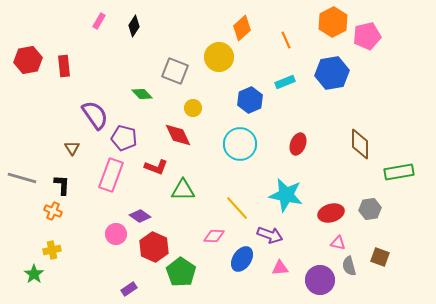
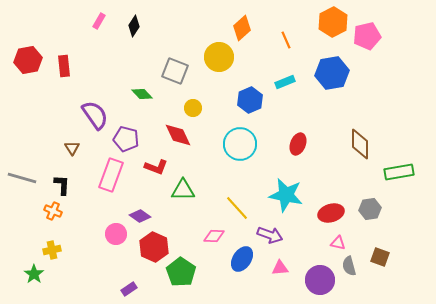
purple pentagon at (124, 138): moved 2 px right, 1 px down
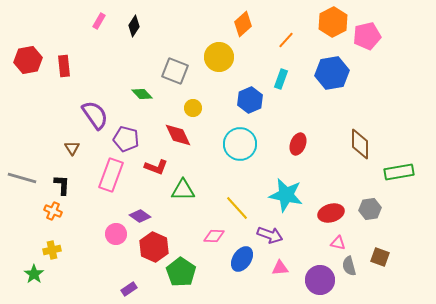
orange diamond at (242, 28): moved 1 px right, 4 px up
orange line at (286, 40): rotated 66 degrees clockwise
cyan rectangle at (285, 82): moved 4 px left, 3 px up; rotated 48 degrees counterclockwise
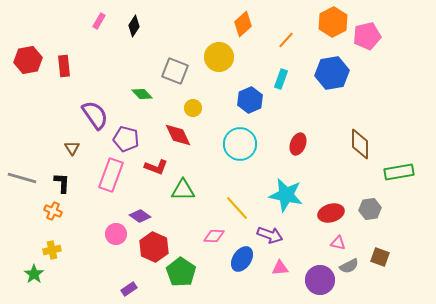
black L-shape at (62, 185): moved 2 px up
gray semicircle at (349, 266): rotated 102 degrees counterclockwise
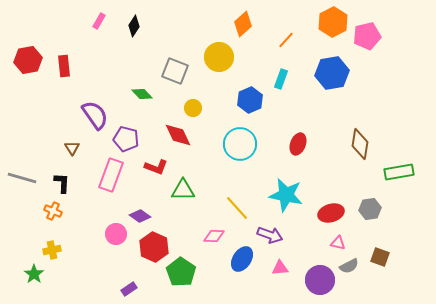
brown diamond at (360, 144): rotated 8 degrees clockwise
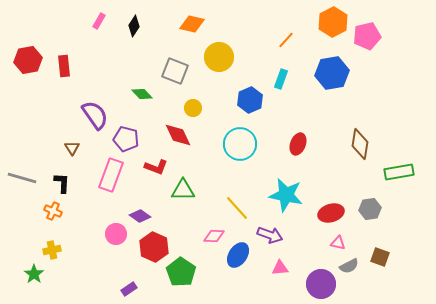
orange diamond at (243, 24): moved 51 px left; rotated 55 degrees clockwise
blue ellipse at (242, 259): moved 4 px left, 4 px up
purple circle at (320, 280): moved 1 px right, 4 px down
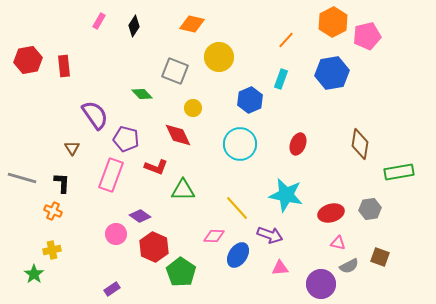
purple rectangle at (129, 289): moved 17 px left
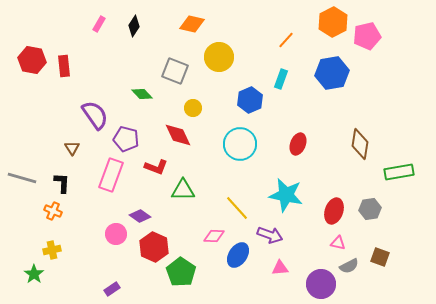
pink rectangle at (99, 21): moved 3 px down
red hexagon at (28, 60): moved 4 px right; rotated 20 degrees clockwise
red ellipse at (331, 213): moved 3 px right, 2 px up; rotated 55 degrees counterclockwise
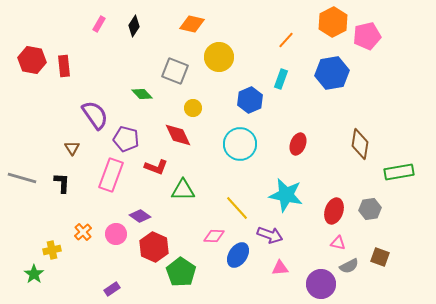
orange cross at (53, 211): moved 30 px right, 21 px down; rotated 24 degrees clockwise
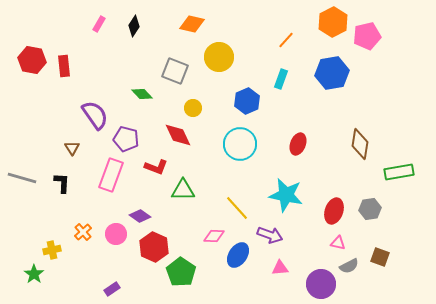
blue hexagon at (250, 100): moved 3 px left, 1 px down
